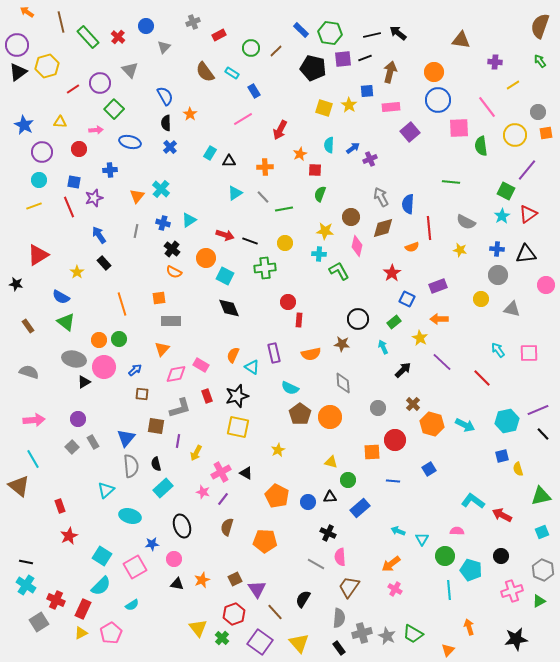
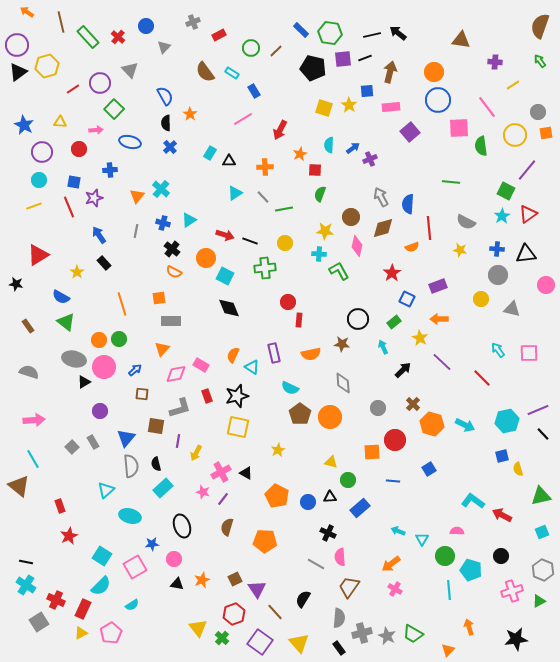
purple circle at (78, 419): moved 22 px right, 8 px up
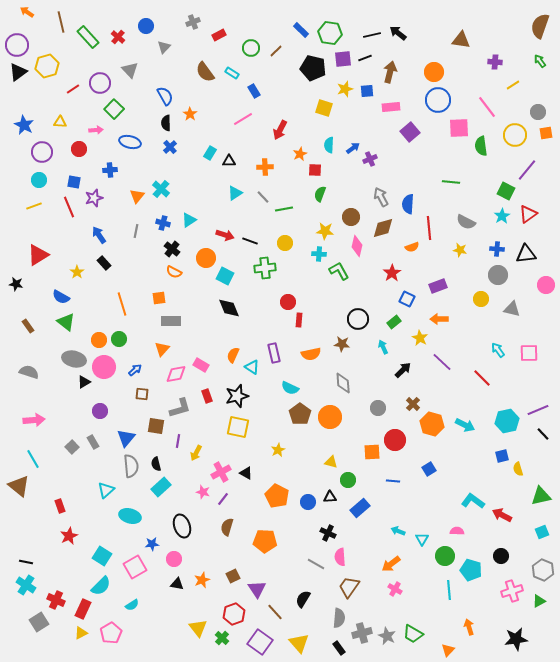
yellow star at (349, 105): moved 4 px left, 16 px up; rotated 21 degrees clockwise
cyan rectangle at (163, 488): moved 2 px left, 1 px up
brown square at (235, 579): moved 2 px left, 3 px up
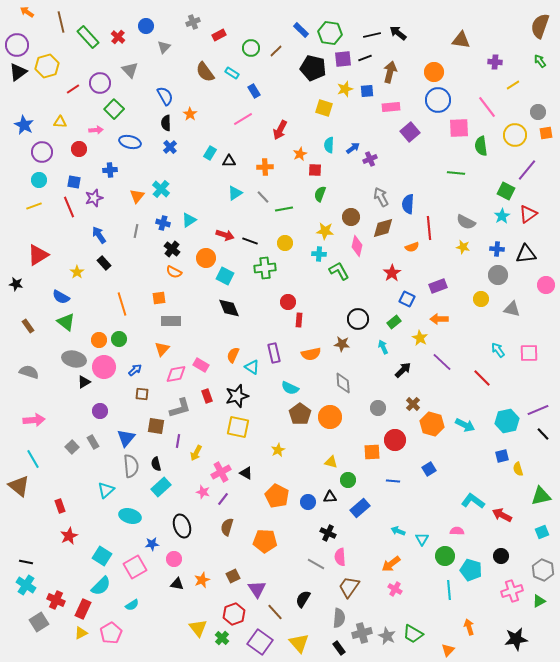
green line at (451, 182): moved 5 px right, 9 px up
yellow star at (460, 250): moved 3 px right, 3 px up
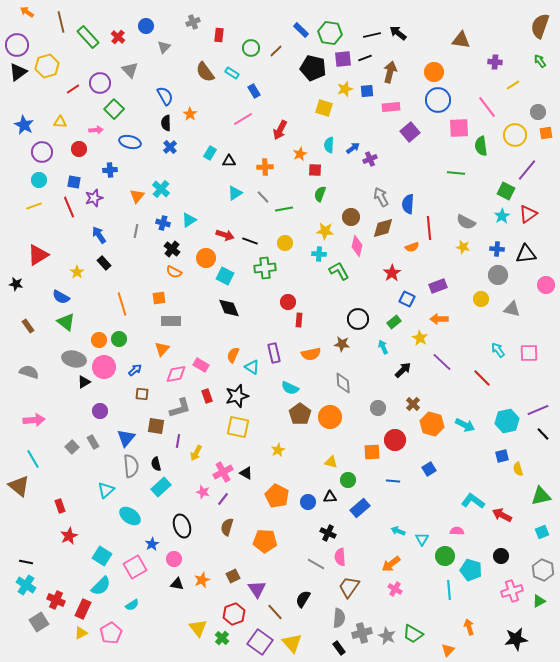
red rectangle at (219, 35): rotated 56 degrees counterclockwise
pink cross at (221, 472): moved 2 px right
cyan ellipse at (130, 516): rotated 20 degrees clockwise
blue star at (152, 544): rotated 24 degrees counterclockwise
yellow triangle at (299, 643): moved 7 px left
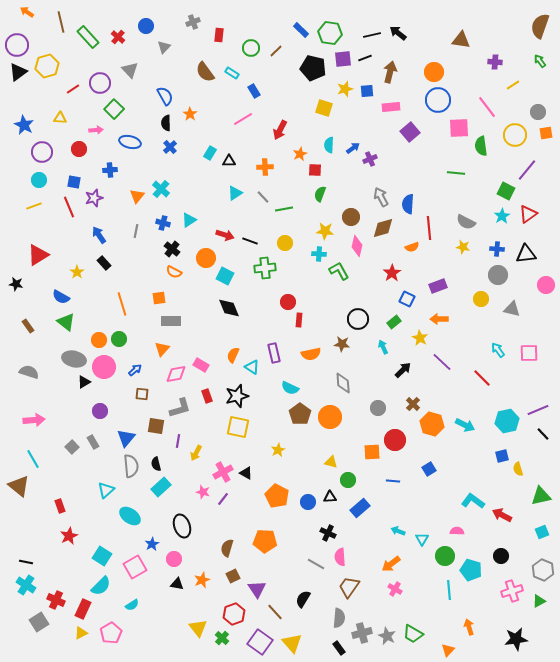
yellow triangle at (60, 122): moved 4 px up
brown semicircle at (227, 527): moved 21 px down
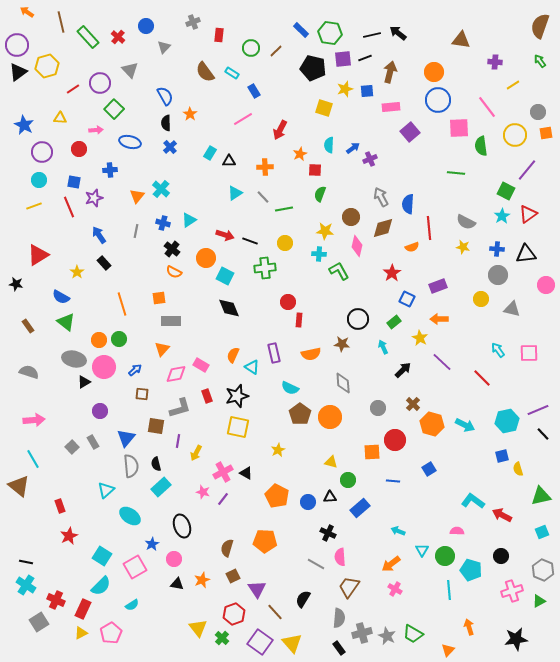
cyan triangle at (422, 539): moved 11 px down
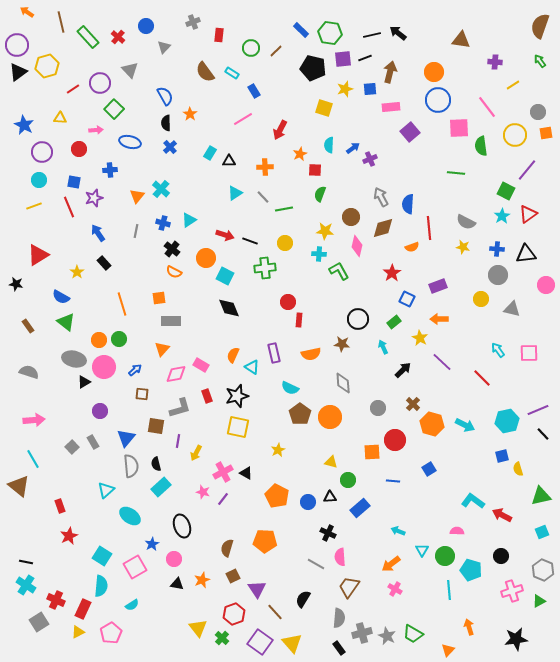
blue square at (367, 91): moved 3 px right, 2 px up
blue arrow at (99, 235): moved 1 px left, 2 px up
cyan semicircle at (101, 586): rotated 40 degrees counterclockwise
yellow triangle at (81, 633): moved 3 px left, 1 px up
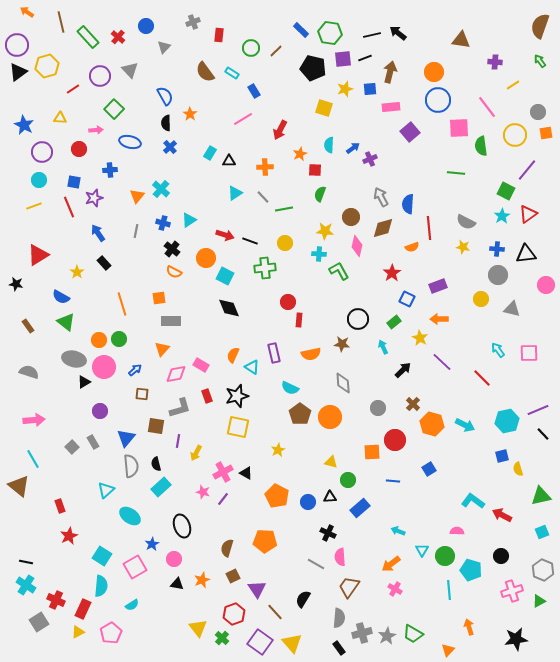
purple circle at (100, 83): moved 7 px up
gray star at (387, 636): rotated 18 degrees clockwise
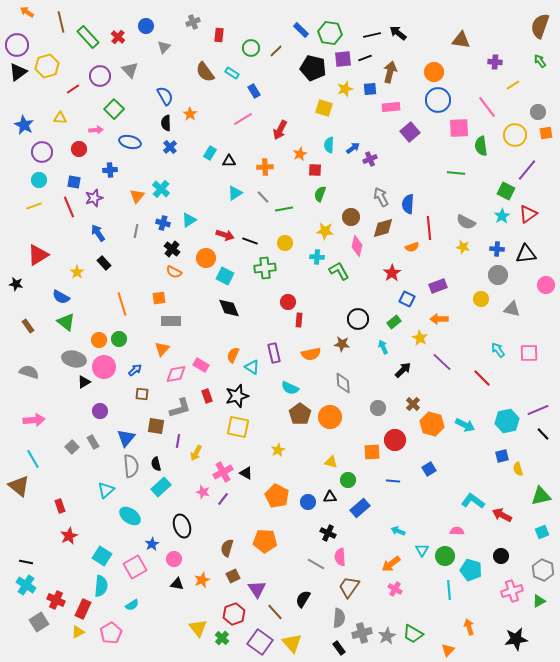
cyan cross at (319, 254): moved 2 px left, 3 px down
